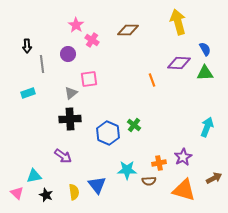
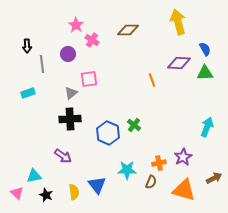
brown semicircle: moved 2 px right, 1 px down; rotated 64 degrees counterclockwise
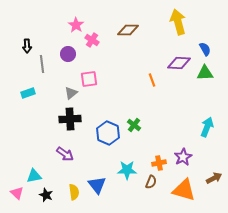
purple arrow: moved 2 px right, 2 px up
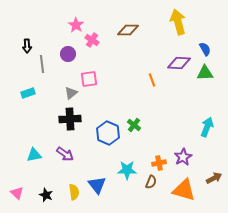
cyan triangle: moved 21 px up
